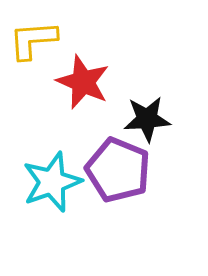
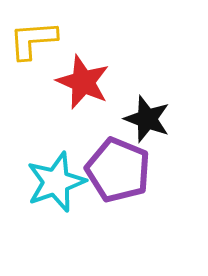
black star: rotated 24 degrees clockwise
cyan star: moved 4 px right
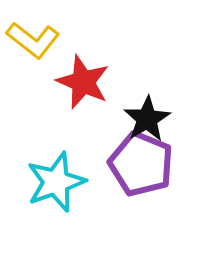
yellow L-shape: rotated 138 degrees counterclockwise
black star: rotated 21 degrees clockwise
purple pentagon: moved 23 px right, 6 px up
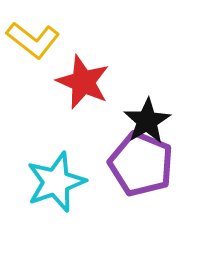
black star: moved 2 px down
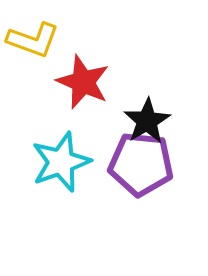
yellow L-shape: rotated 18 degrees counterclockwise
purple pentagon: rotated 16 degrees counterclockwise
cyan star: moved 5 px right, 20 px up
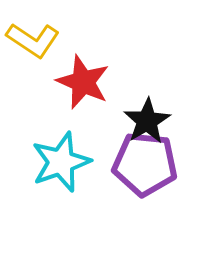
yellow L-shape: rotated 14 degrees clockwise
purple pentagon: moved 4 px right
